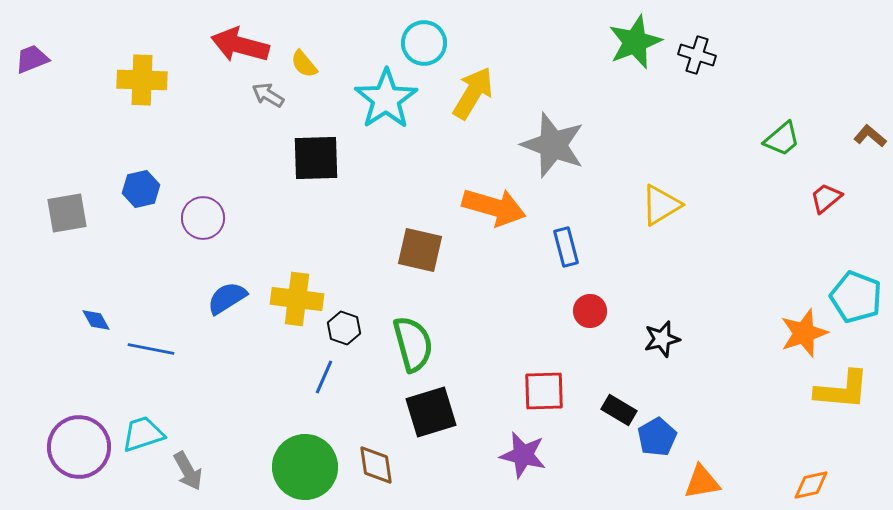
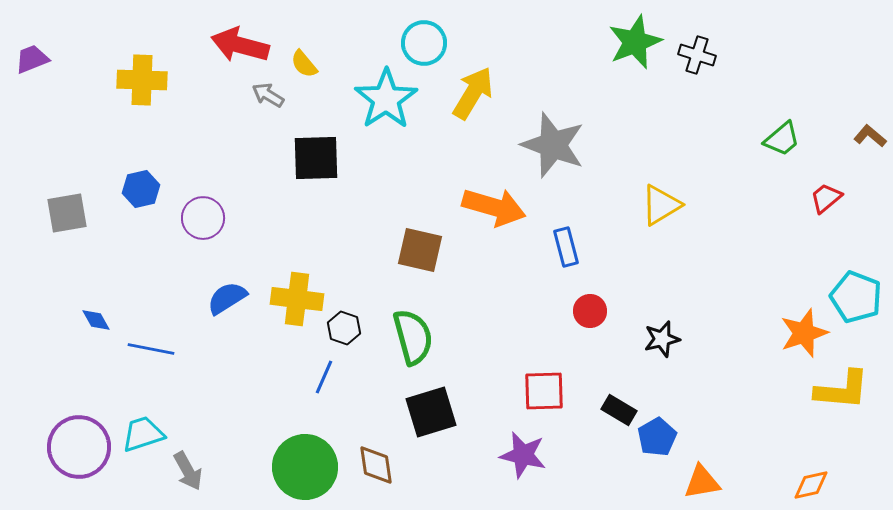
green semicircle at (413, 344): moved 7 px up
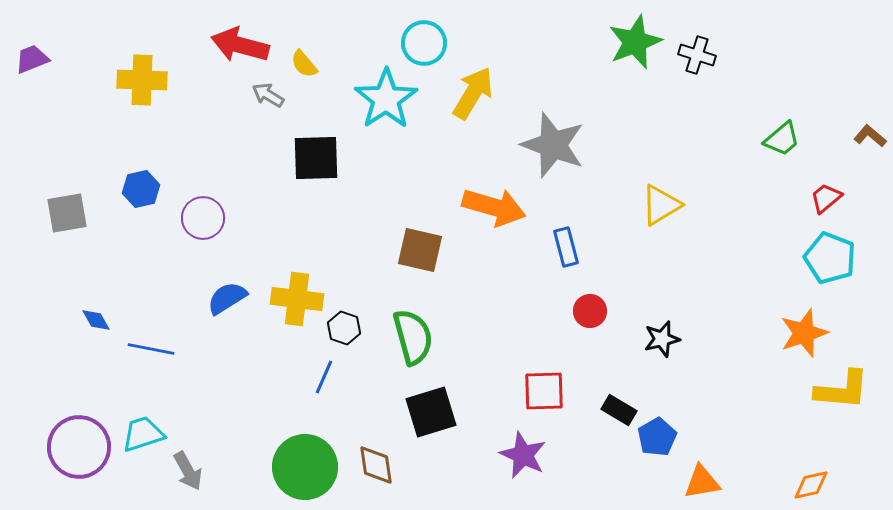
cyan pentagon at (856, 297): moved 26 px left, 39 px up
purple star at (523, 455): rotated 12 degrees clockwise
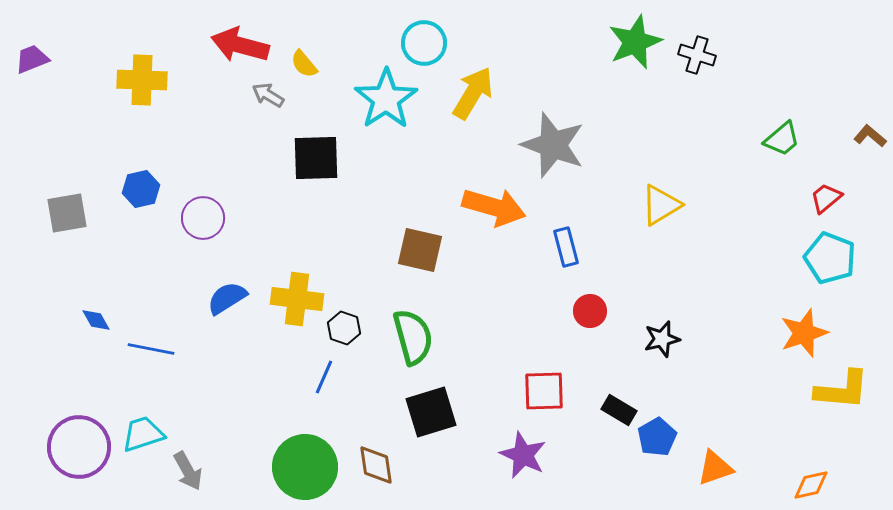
orange triangle at (702, 482): moved 13 px right, 14 px up; rotated 9 degrees counterclockwise
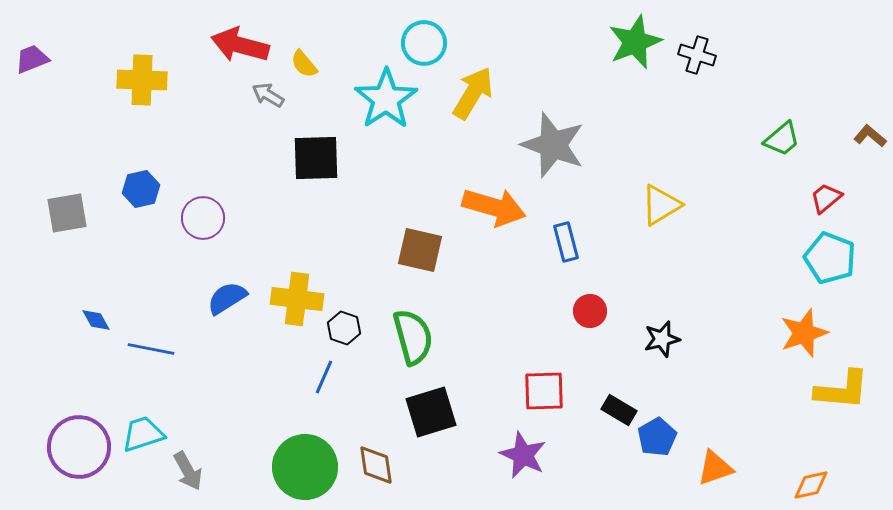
blue rectangle at (566, 247): moved 5 px up
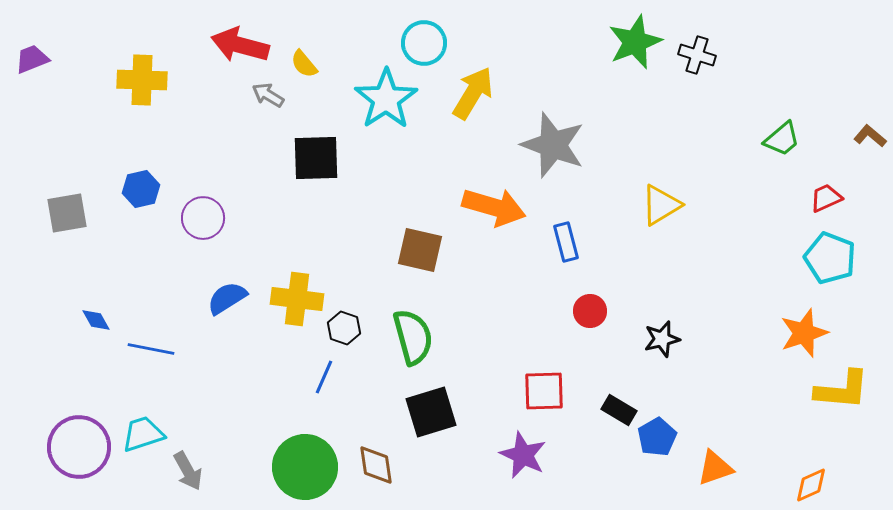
red trapezoid at (826, 198): rotated 16 degrees clockwise
orange diamond at (811, 485): rotated 12 degrees counterclockwise
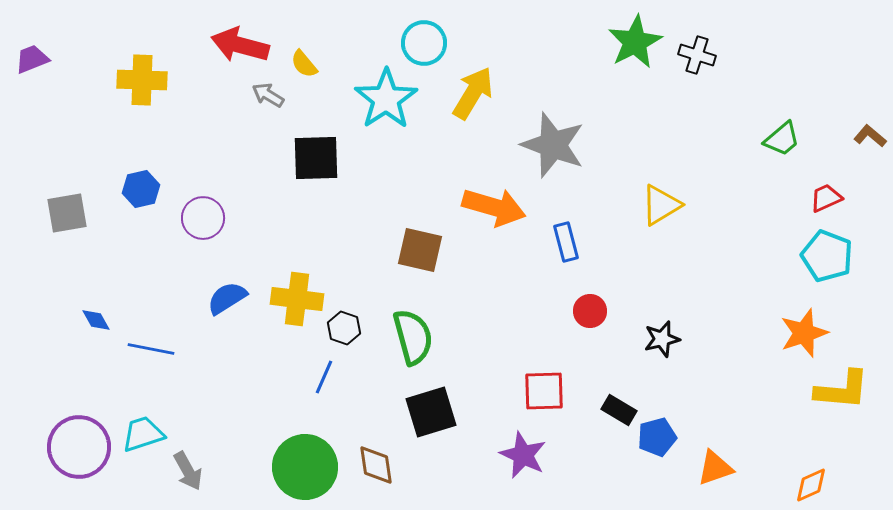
green star at (635, 42): rotated 6 degrees counterclockwise
cyan pentagon at (830, 258): moved 3 px left, 2 px up
blue pentagon at (657, 437): rotated 15 degrees clockwise
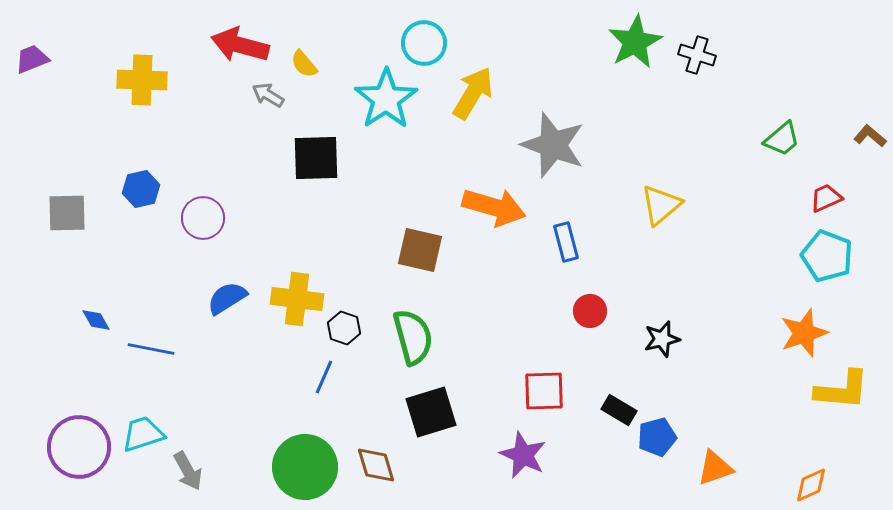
yellow triangle at (661, 205): rotated 9 degrees counterclockwise
gray square at (67, 213): rotated 9 degrees clockwise
brown diamond at (376, 465): rotated 9 degrees counterclockwise
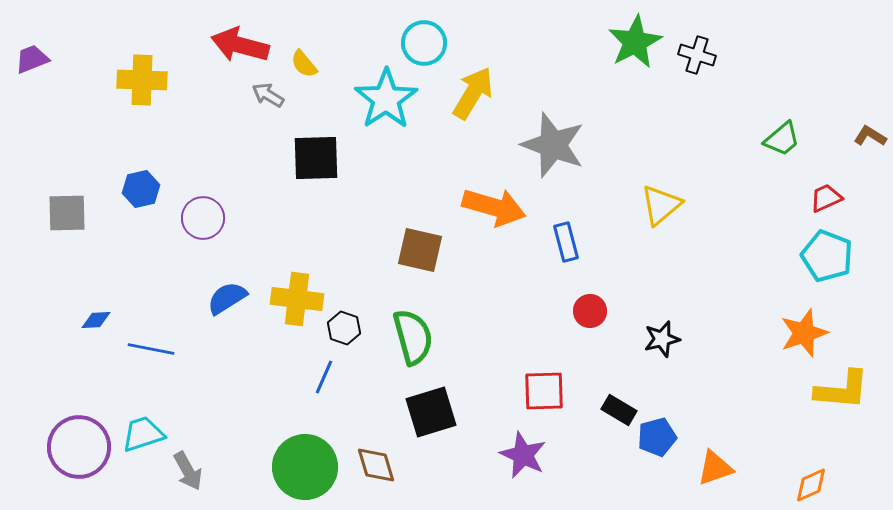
brown L-shape at (870, 136): rotated 8 degrees counterclockwise
blue diamond at (96, 320): rotated 64 degrees counterclockwise
